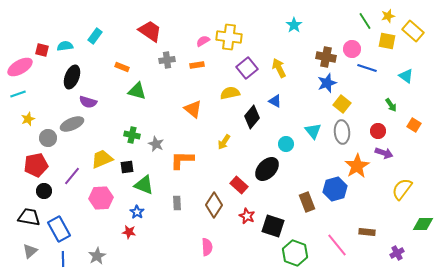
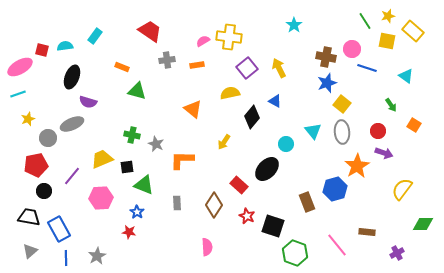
blue line at (63, 259): moved 3 px right, 1 px up
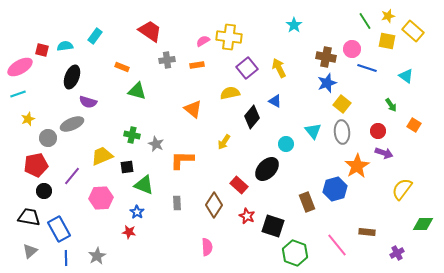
yellow trapezoid at (102, 159): moved 3 px up
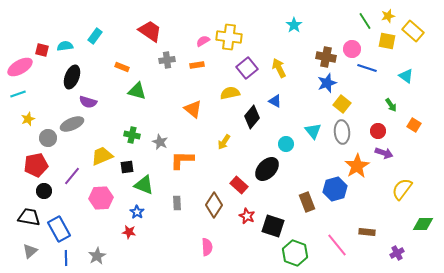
gray star at (156, 144): moved 4 px right, 2 px up
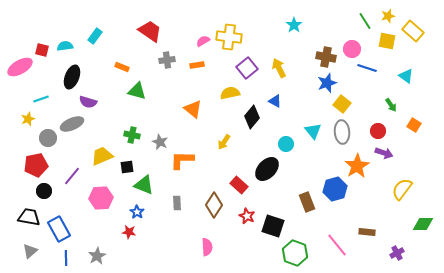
cyan line at (18, 94): moved 23 px right, 5 px down
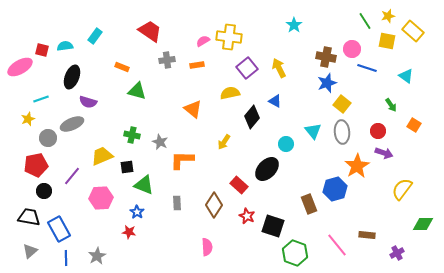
brown rectangle at (307, 202): moved 2 px right, 2 px down
brown rectangle at (367, 232): moved 3 px down
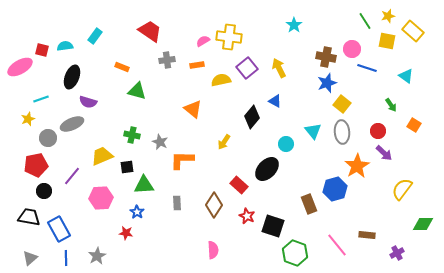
yellow semicircle at (230, 93): moved 9 px left, 13 px up
purple arrow at (384, 153): rotated 24 degrees clockwise
green triangle at (144, 185): rotated 25 degrees counterclockwise
red star at (129, 232): moved 3 px left, 1 px down
pink semicircle at (207, 247): moved 6 px right, 3 px down
gray triangle at (30, 251): moved 7 px down
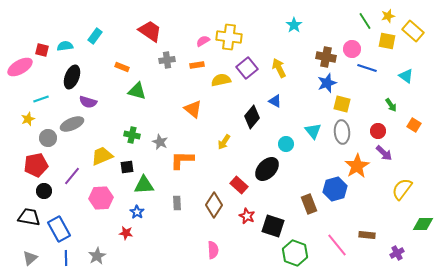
yellow square at (342, 104): rotated 24 degrees counterclockwise
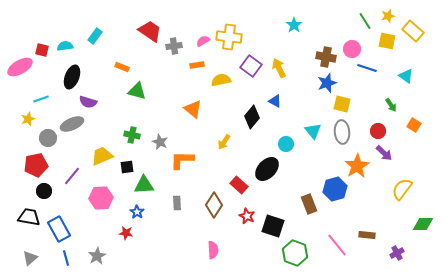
gray cross at (167, 60): moved 7 px right, 14 px up
purple square at (247, 68): moved 4 px right, 2 px up; rotated 15 degrees counterclockwise
blue line at (66, 258): rotated 14 degrees counterclockwise
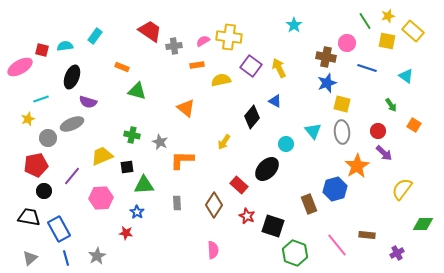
pink circle at (352, 49): moved 5 px left, 6 px up
orange triangle at (193, 109): moved 7 px left, 1 px up
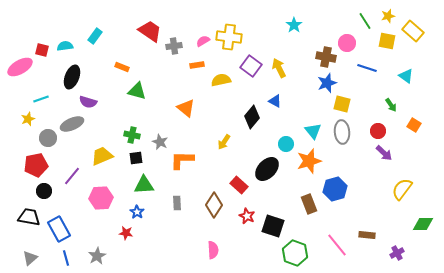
orange star at (357, 166): moved 48 px left, 5 px up; rotated 15 degrees clockwise
black square at (127, 167): moved 9 px right, 9 px up
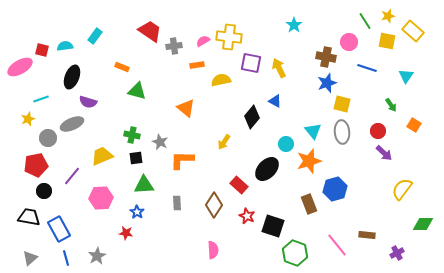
pink circle at (347, 43): moved 2 px right, 1 px up
purple square at (251, 66): moved 3 px up; rotated 25 degrees counterclockwise
cyan triangle at (406, 76): rotated 28 degrees clockwise
